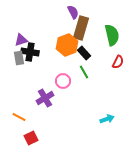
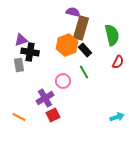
purple semicircle: rotated 48 degrees counterclockwise
black rectangle: moved 1 px right, 3 px up
gray rectangle: moved 7 px down
cyan arrow: moved 10 px right, 2 px up
red square: moved 22 px right, 23 px up
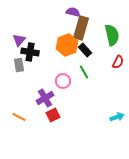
purple triangle: moved 2 px left; rotated 32 degrees counterclockwise
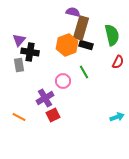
black rectangle: moved 1 px right, 5 px up; rotated 32 degrees counterclockwise
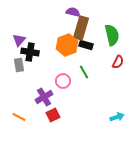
purple cross: moved 1 px left, 1 px up
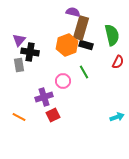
purple cross: rotated 12 degrees clockwise
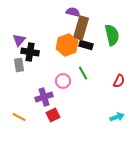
red semicircle: moved 1 px right, 19 px down
green line: moved 1 px left, 1 px down
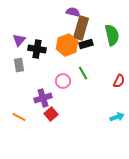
black rectangle: moved 1 px up; rotated 32 degrees counterclockwise
black cross: moved 7 px right, 3 px up
purple cross: moved 1 px left, 1 px down
red square: moved 2 px left, 1 px up; rotated 16 degrees counterclockwise
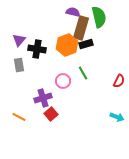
green semicircle: moved 13 px left, 18 px up
cyan arrow: rotated 40 degrees clockwise
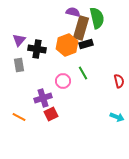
green semicircle: moved 2 px left, 1 px down
red semicircle: rotated 40 degrees counterclockwise
red square: rotated 16 degrees clockwise
